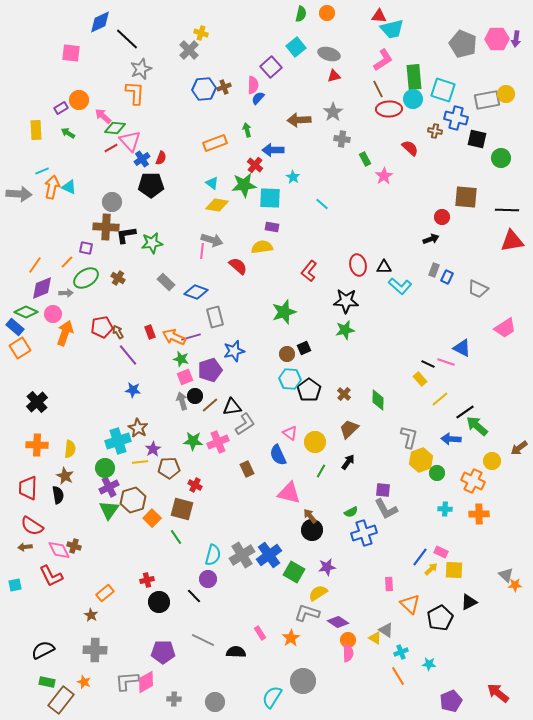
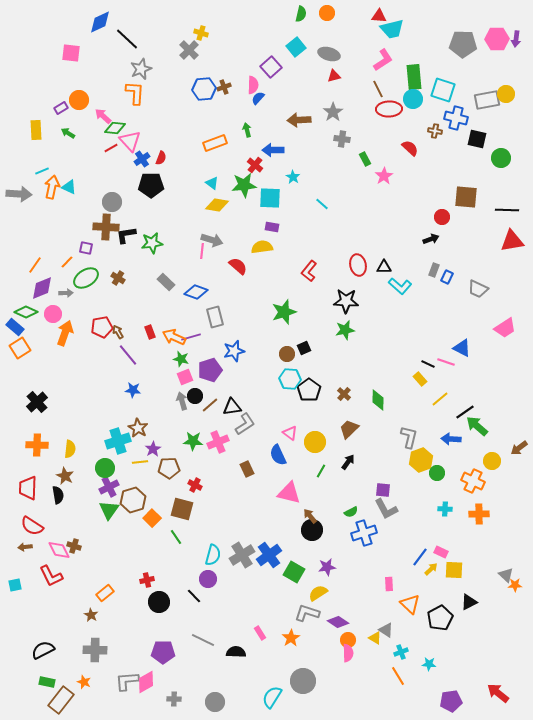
gray pentagon at (463, 44): rotated 20 degrees counterclockwise
purple pentagon at (451, 701): rotated 15 degrees clockwise
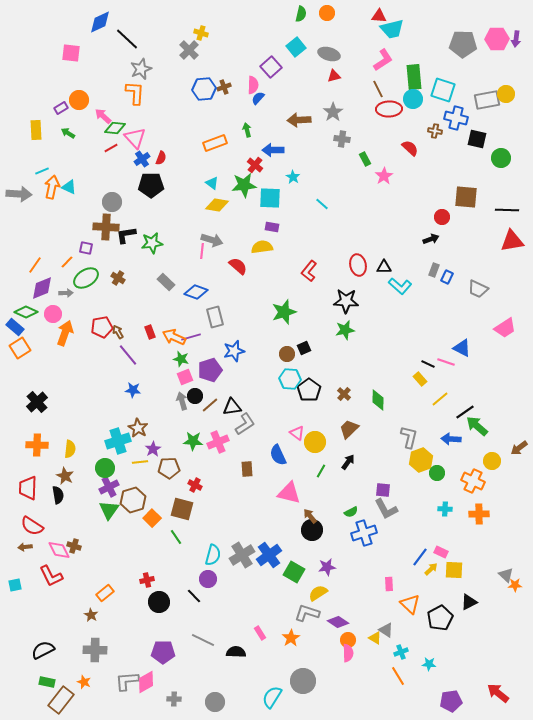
pink triangle at (130, 141): moved 5 px right, 3 px up
pink triangle at (290, 433): moved 7 px right
brown rectangle at (247, 469): rotated 21 degrees clockwise
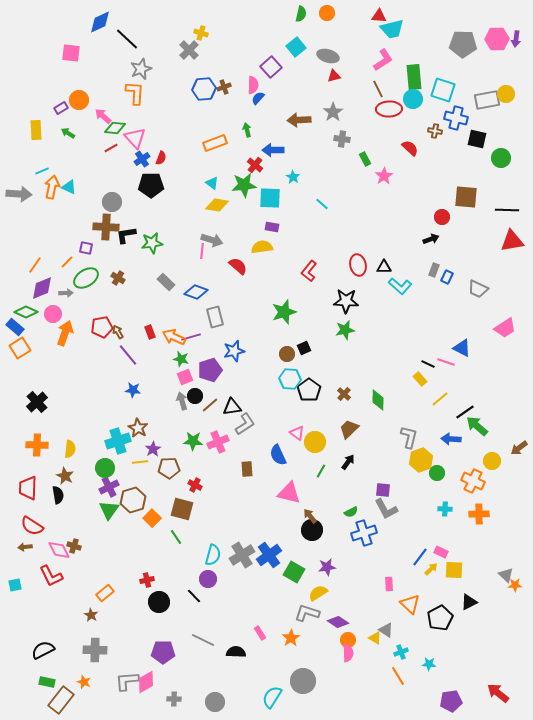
gray ellipse at (329, 54): moved 1 px left, 2 px down
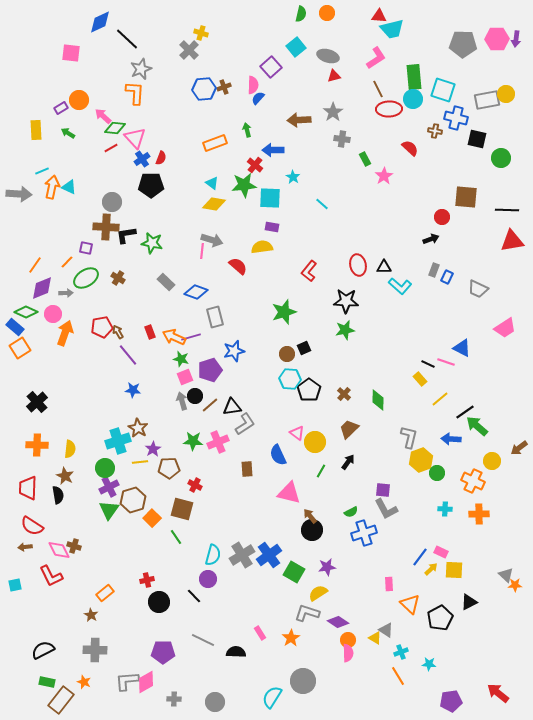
pink L-shape at (383, 60): moved 7 px left, 2 px up
yellow diamond at (217, 205): moved 3 px left, 1 px up
green star at (152, 243): rotated 20 degrees clockwise
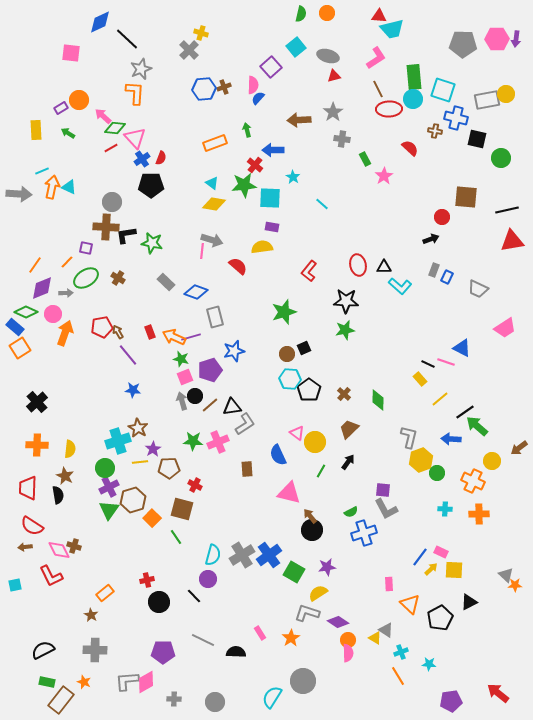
black line at (507, 210): rotated 15 degrees counterclockwise
